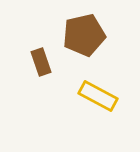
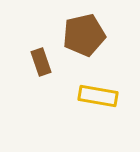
yellow rectangle: rotated 18 degrees counterclockwise
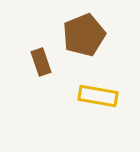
brown pentagon: rotated 9 degrees counterclockwise
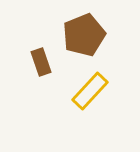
yellow rectangle: moved 8 px left, 5 px up; rotated 57 degrees counterclockwise
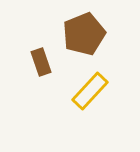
brown pentagon: moved 1 px up
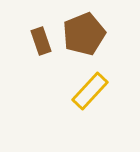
brown rectangle: moved 21 px up
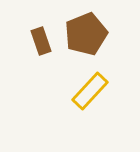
brown pentagon: moved 2 px right
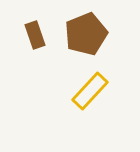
brown rectangle: moved 6 px left, 6 px up
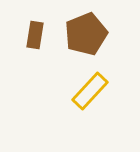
brown rectangle: rotated 28 degrees clockwise
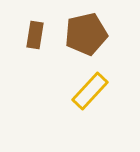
brown pentagon: rotated 9 degrees clockwise
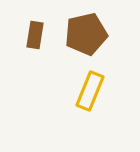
yellow rectangle: rotated 21 degrees counterclockwise
